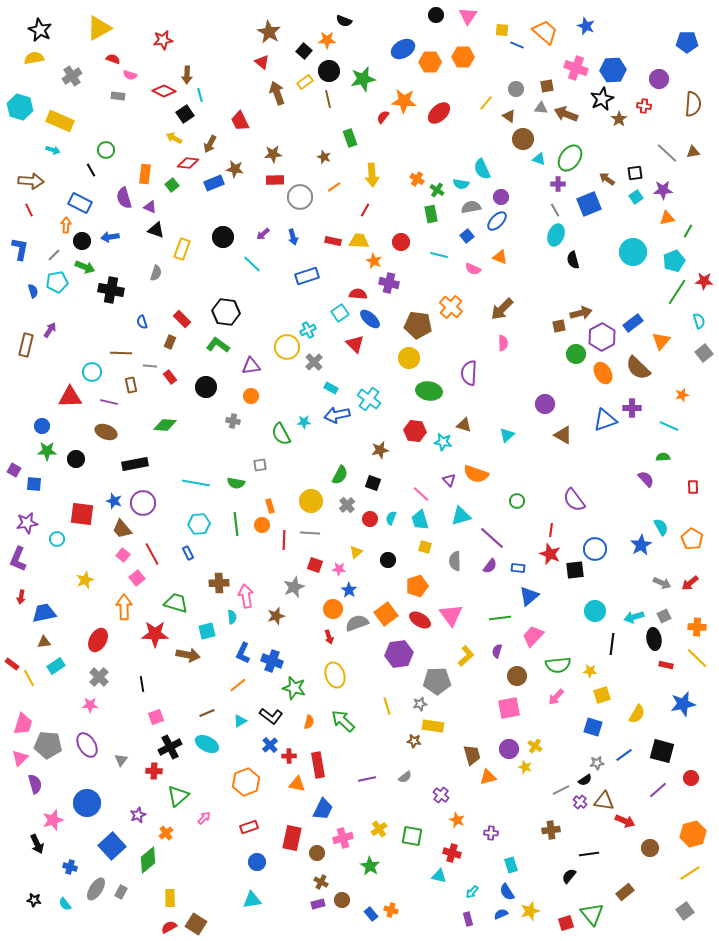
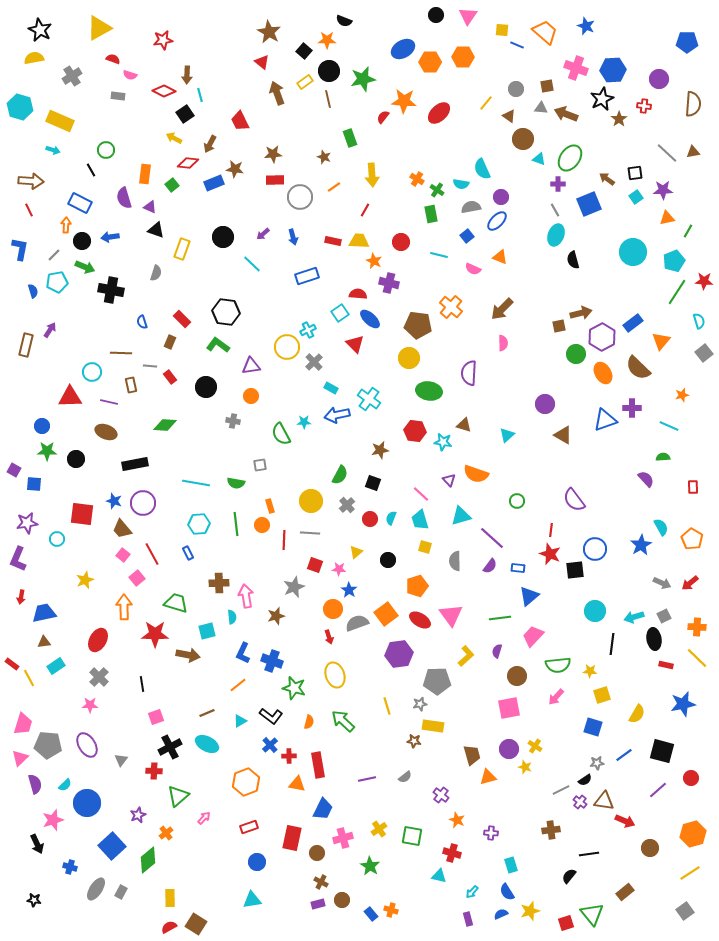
cyan semicircle at (65, 904): moved 119 px up; rotated 96 degrees counterclockwise
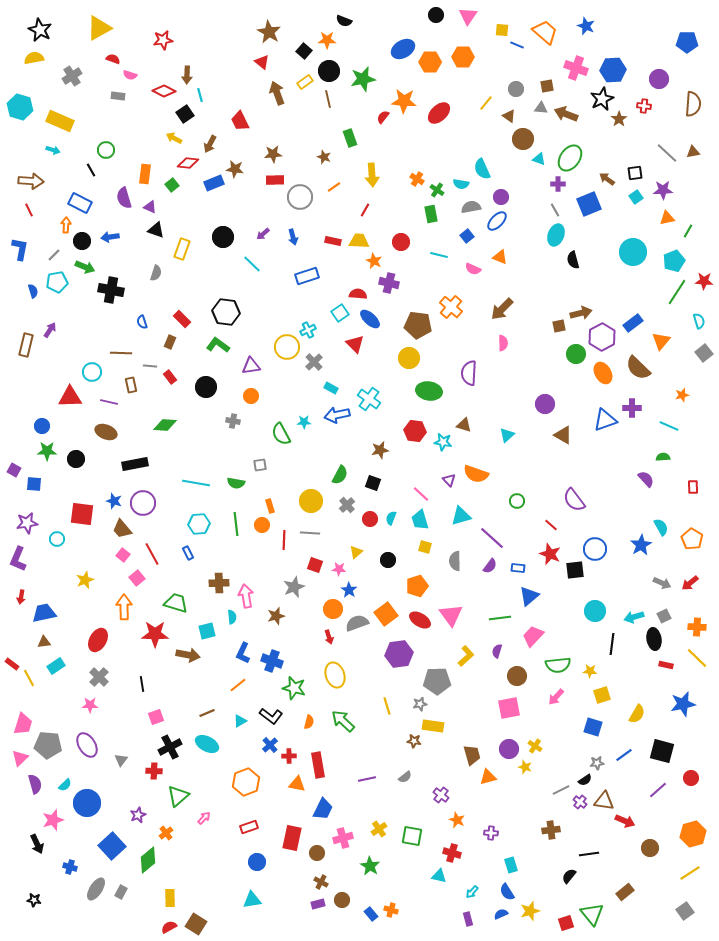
red line at (551, 530): moved 5 px up; rotated 56 degrees counterclockwise
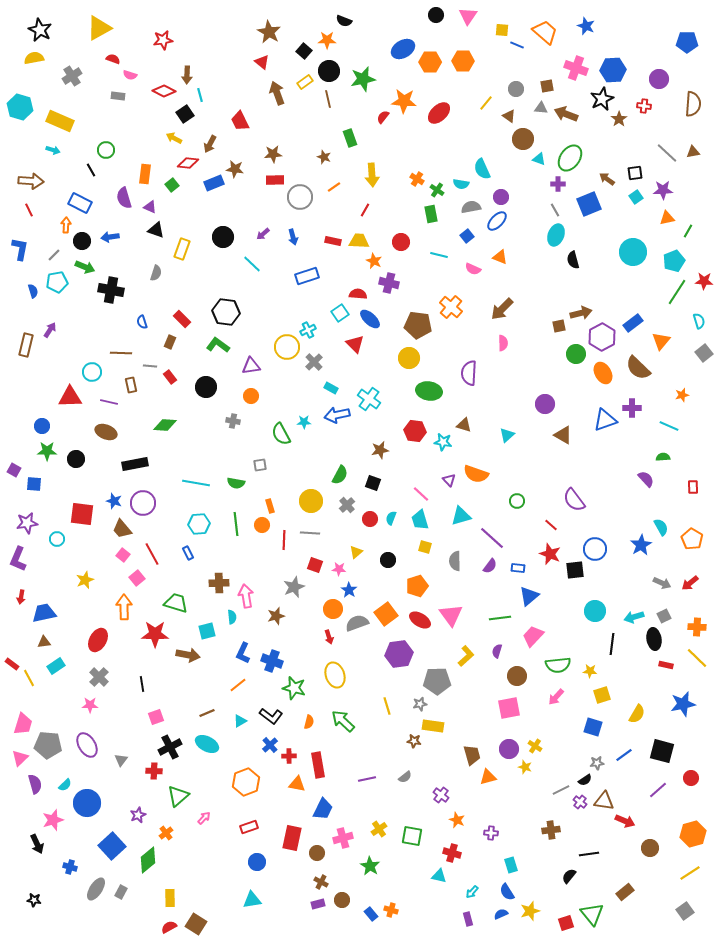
orange hexagon at (463, 57): moved 4 px down
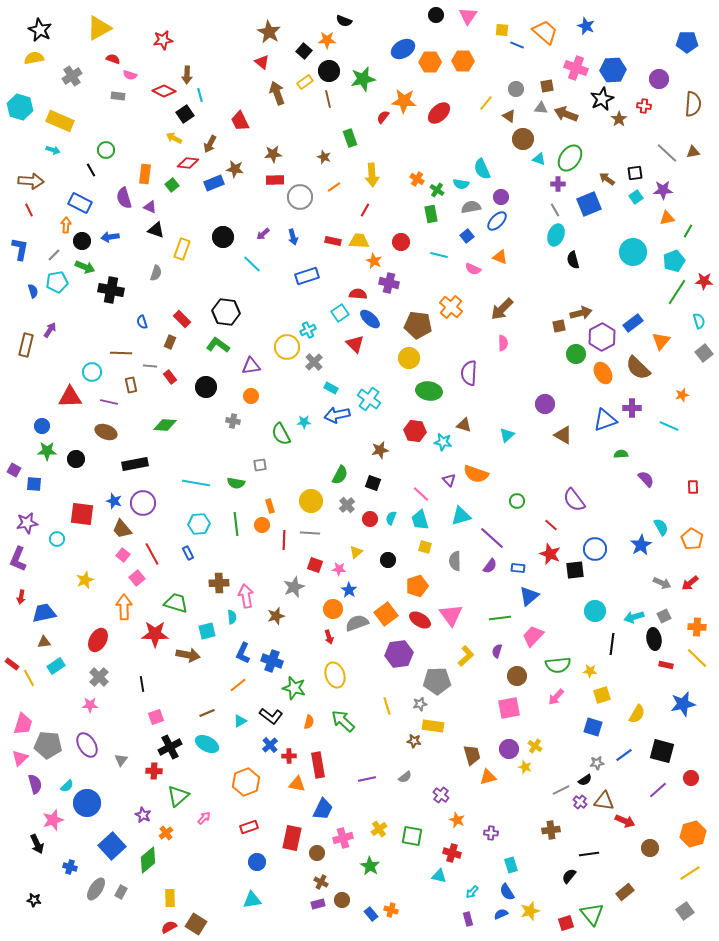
green semicircle at (663, 457): moved 42 px left, 3 px up
cyan semicircle at (65, 785): moved 2 px right, 1 px down
purple star at (138, 815): moved 5 px right; rotated 21 degrees counterclockwise
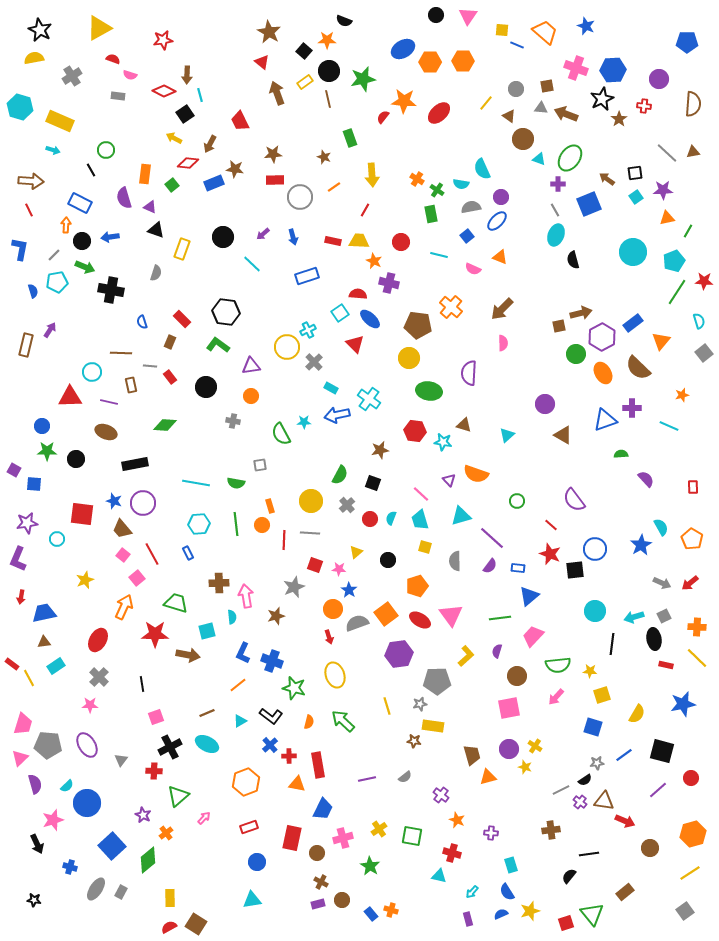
orange arrow at (124, 607): rotated 25 degrees clockwise
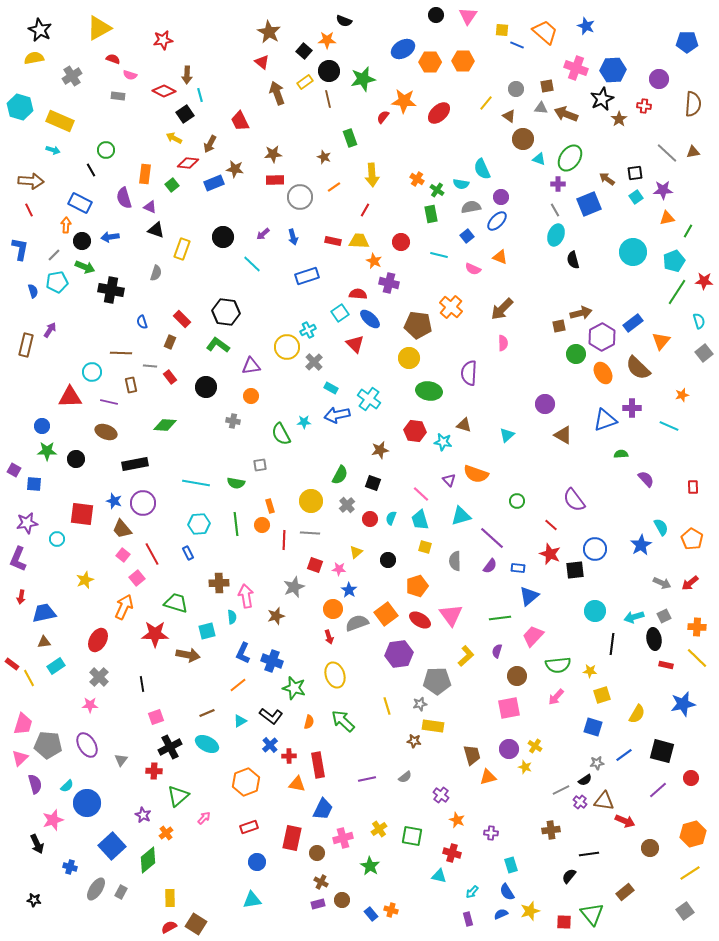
red square at (566, 923): moved 2 px left, 1 px up; rotated 21 degrees clockwise
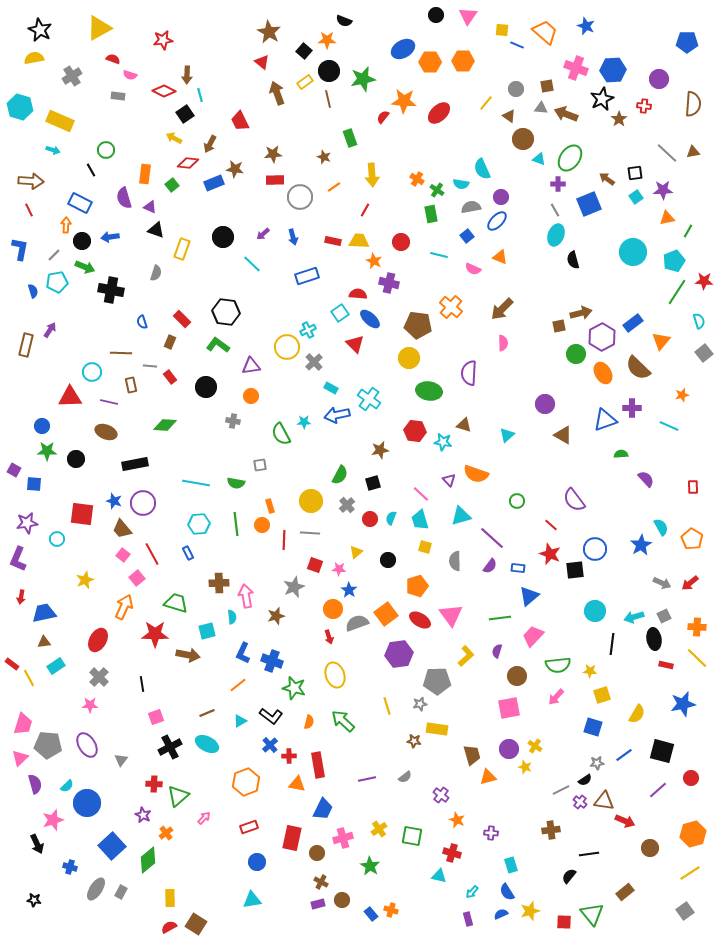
black square at (373, 483): rotated 35 degrees counterclockwise
yellow rectangle at (433, 726): moved 4 px right, 3 px down
red cross at (154, 771): moved 13 px down
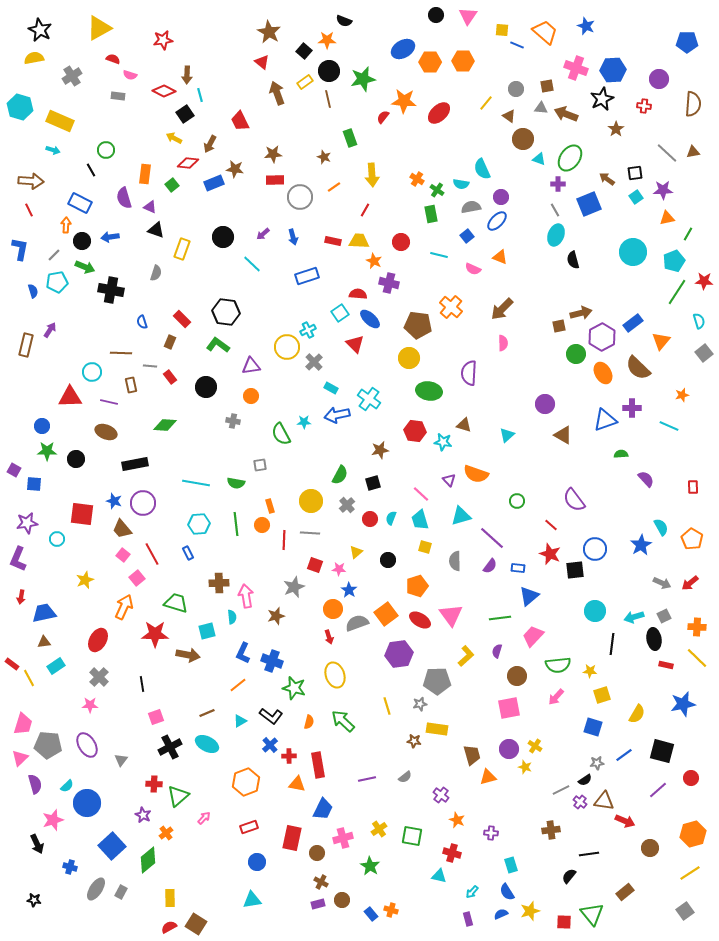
brown star at (619, 119): moved 3 px left, 10 px down
green line at (688, 231): moved 3 px down
